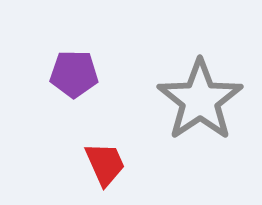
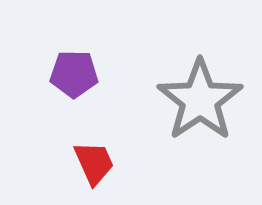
red trapezoid: moved 11 px left, 1 px up
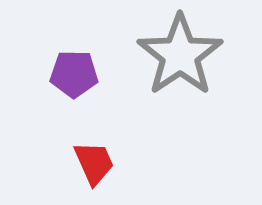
gray star: moved 20 px left, 45 px up
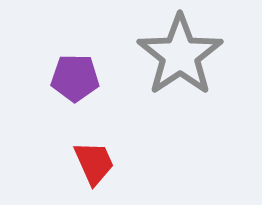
purple pentagon: moved 1 px right, 4 px down
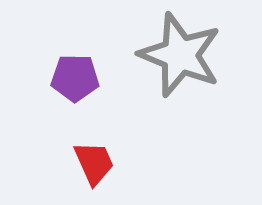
gray star: rotated 16 degrees counterclockwise
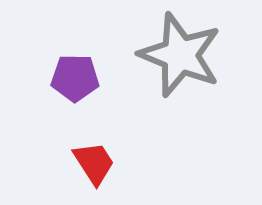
red trapezoid: rotated 9 degrees counterclockwise
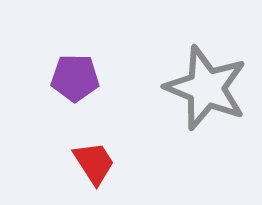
gray star: moved 26 px right, 33 px down
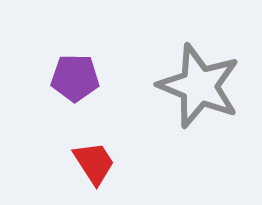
gray star: moved 7 px left, 2 px up
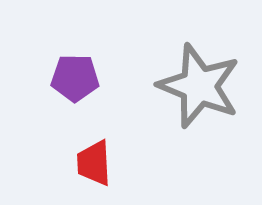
red trapezoid: rotated 150 degrees counterclockwise
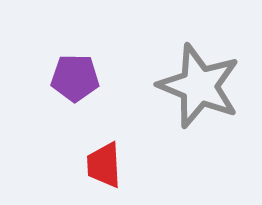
red trapezoid: moved 10 px right, 2 px down
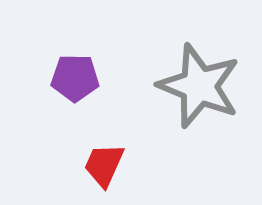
red trapezoid: rotated 27 degrees clockwise
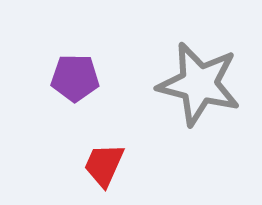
gray star: moved 2 px up; rotated 8 degrees counterclockwise
